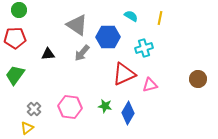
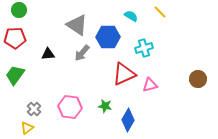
yellow line: moved 6 px up; rotated 56 degrees counterclockwise
blue diamond: moved 7 px down
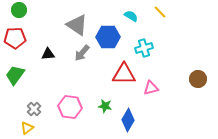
red triangle: rotated 25 degrees clockwise
pink triangle: moved 1 px right, 3 px down
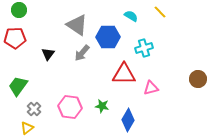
black triangle: rotated 48 degrees counterclockwise
green trapezoid: moved 3 px right, 11 px down
green star: moved 3 px left
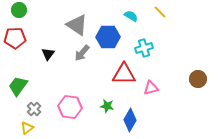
green star: moved 5 px right
blue diamond: moved 2 px right
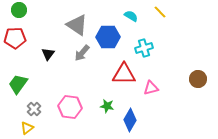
green trapezoid: moved 2 px up
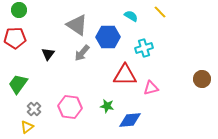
red triangle: moved 1 px right, 1 px down
brown circle: moved 4 px right
blue diamond: rotated 55 degrees clockwise
yellow triangle: moved 1 px up
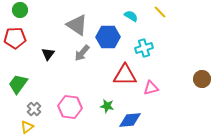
green circle: moved 1 px right
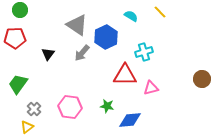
blue hexagon: moved 2 px left; rotated 25 degrees counterclockwise
cyan cross: moved 4 px down
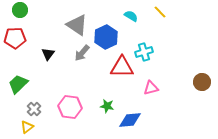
red triangle: moved 3 px left, 8 px up
brown circle: moved 3 px down
green trapezoid: rotated 10 degrees clockwise
